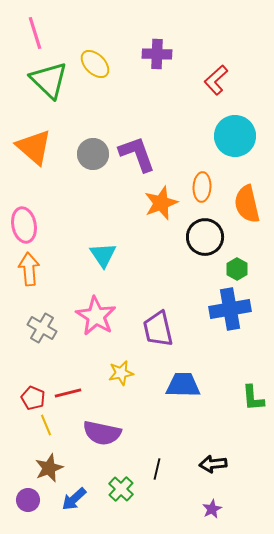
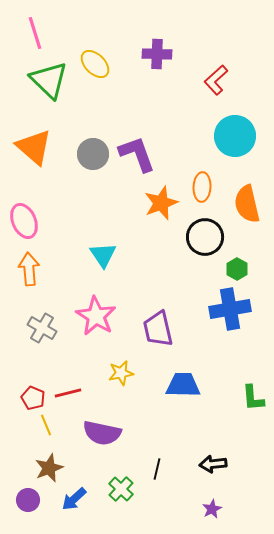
pink ellipse: moved 4 px up; rotated 12 degrees counterclockwise
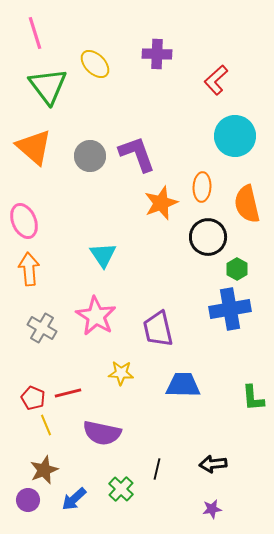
green triangle: moved 1 px left, 6 px down; rotated 9 degrees clockwise
gray circle: moved 3 px left, 2 px down
black circle: moved 3 px right
yellow star: rotated 15 degrees clockwise
brown star: moved 5 px left, 2 px down
purple star: rotated 18 degrees clockwise
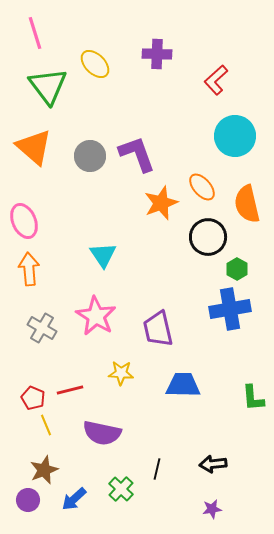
orange ellipse: rotated 44 degrees counterclockwise
red line: moved 2 px right, 3 px up
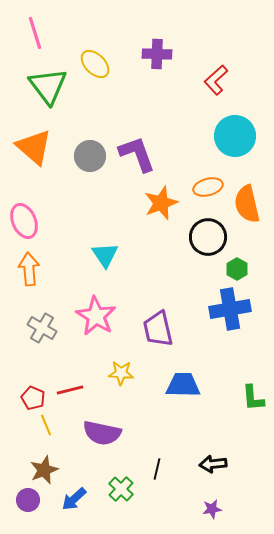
orange ellipse: moved 6 px right; rotated 64 degrees counterclockwise
cyan triangle: moved 2 px right
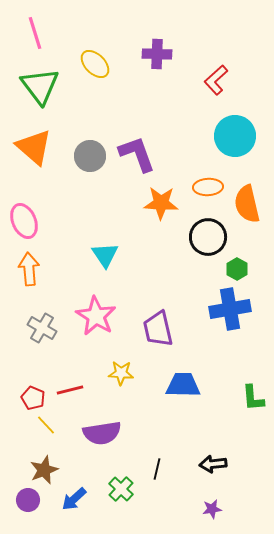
green triangle: moved 8 px left
orange ellipse: rotated 12 degrees clockwise
orange star: rotated 24 degrees clockwise
yellow line: rotated 20 degrees counterclockwise
purple semicircle: rotated 21 degrees counterclockwise
